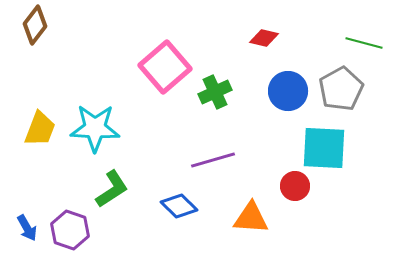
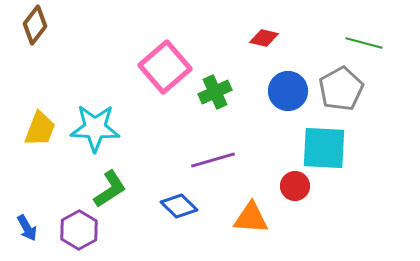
green L-shape: moved 2 px left
purple hexagon: moved 9 px right; rotated 12 degrees clockwise
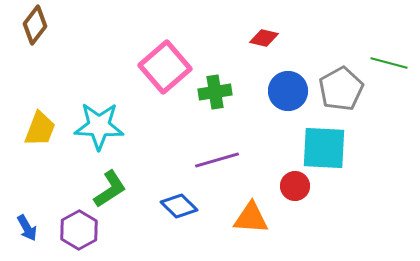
green line: moved 25 px right, 20 px down
green cross: rotated 16 degrees clockwise
cyan star: moved 4 px right, 2 px up
purple line: moved 4 px right
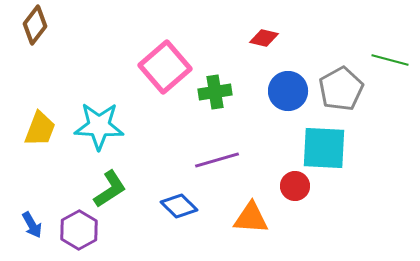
green line: moved 1 px right, 3 px up
blue arrow: moved 5 px right, 3 px up
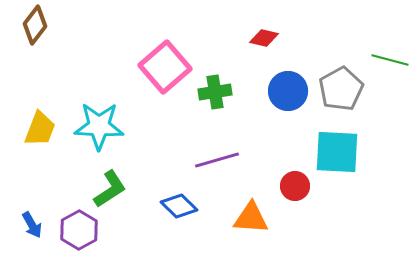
cyan square: moved 13 px right, 4 px down
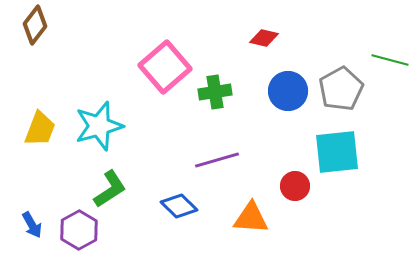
cyan star: rotated 18 degrees counterclockwise
cyan square: rotated 9 degrees counterclockwise
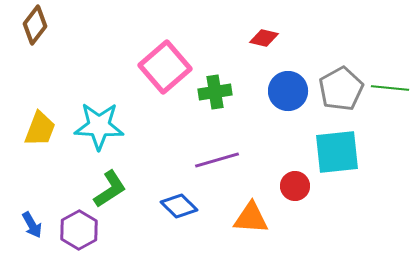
green line: moved 28 px down; rotated 9 degrees counterclockwise
cyan star: rotated 18 degrees clockwise
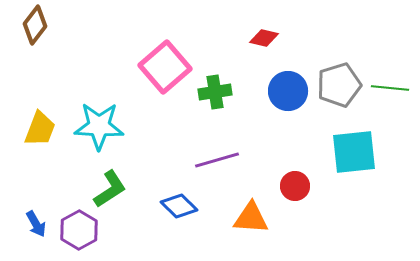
gray pentagon: moved 2 px left, 4 px up; rotated 12 degrees clockwise
cyan square: moved 17 px right
blue arrow: moved 4 px right, 1 px up
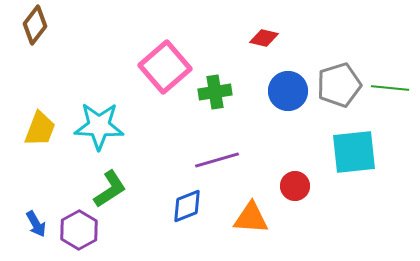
blue diamond: moved 8 px right; rotated 66 degrees counterclockwise
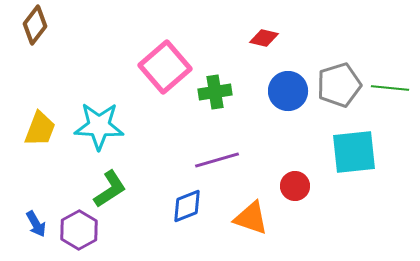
orange triangle: rotated 15 degrees clockwise
